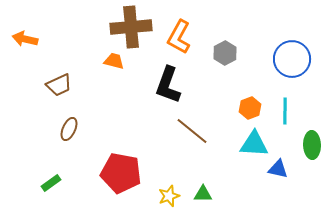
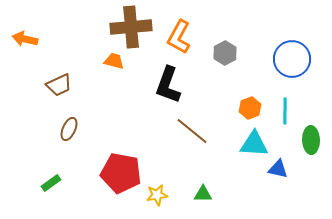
green ellipse: moved 1 px left, 5 px up
yellow star: moved 12 px left, 1 px up; rotated 10 degrees clockwise
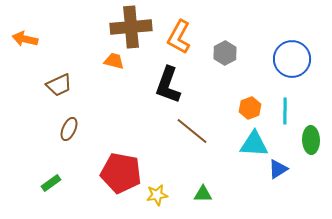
blue triangle: rotated 45 degrees counterclockwise
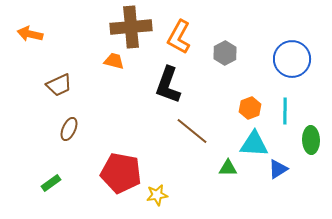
orange arrow: moved 5 px right, 5 px up
green triangle: moved 25 px right, 26 px up
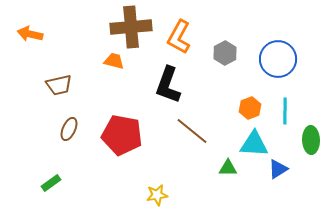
blue circle: moved 14 px left
brown trapezoid: rotated 12 degrees clockwise
red pentagon: moved 1 px right, 38 px up
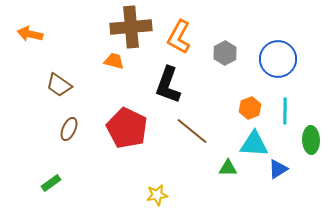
brown trapezoid: rotated 48 degrees clockwise
red pentagon: moved 5 px right, 7 px up; rotated 15 degrees clockwise
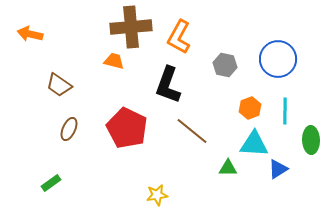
gray hexagon: moved 12 px down; rotated 20 degrees counterclockwise
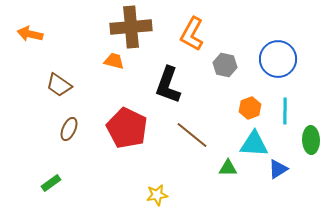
orange L-shape: moved 13 px right, 3 px up
brown line: moved 4 px down
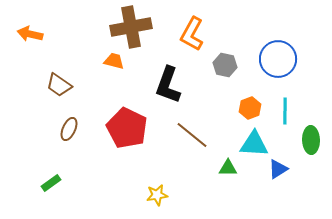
brown cross: rotated 6 degrees counterclockwise
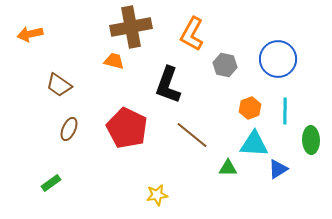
orange arrow: rotated 25 degrees counterclockwise
